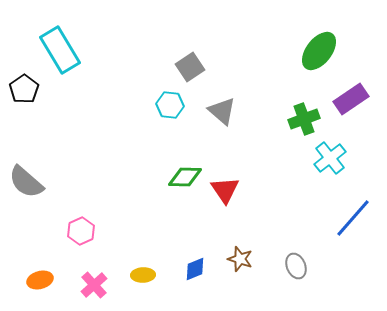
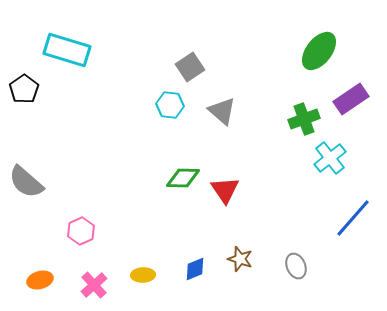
cyan rectangle: moved 7 px right; rotated 42 degrees counterclockwise
green diamond: moved 2 px left, 1 px down
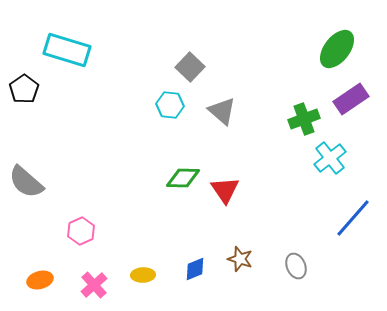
green ellipse: moved 18 px right, 2 px up
gray square: rotated 12 degrees counterclockwise
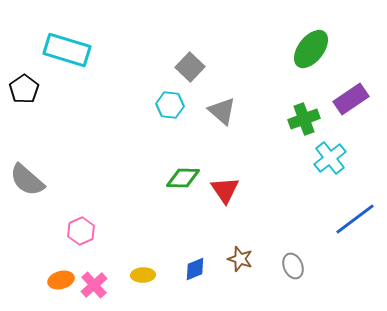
green ellipse: moved 26 px left
gray semicircle: moved 1 px right, 2 px up
blue line: moved 2 px right, 1 px down; rotated 12 degrees clockwise
gray ellipse: moved 3 px left
orange ellipse: moved 21 px right
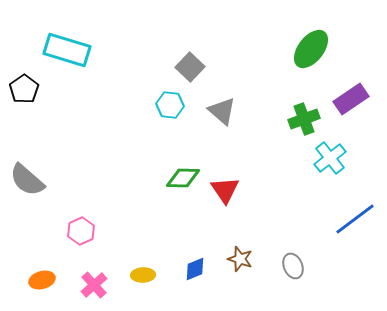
orange ellipse: moved 19 px left
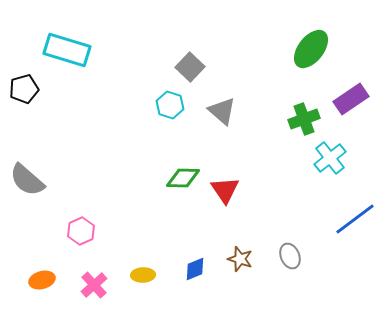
black pentagon: rotated 20 degrees clockwise
cyan hexagon: rotated 12 degrees clockwise
gray ellipse: moved 3 px left, 10 px up
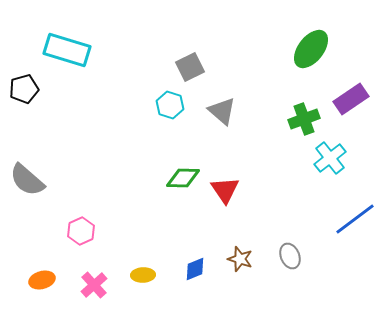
gray square: rotated 20 degrees clockwise
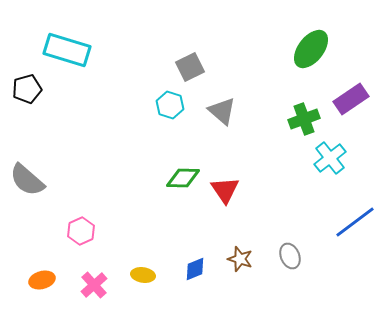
black pentagon: moved 3 px right
blue line: moved 3 px down
yellow ellipse: rotated 10 degrees clockwise
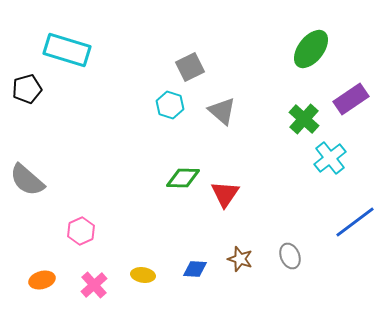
green cross: rotated 28 degrees counterclockwise
red triangle: moved 4 px down; rotated 8 degrees clockwise
blue diamond: rotated 25 degrees clockwise
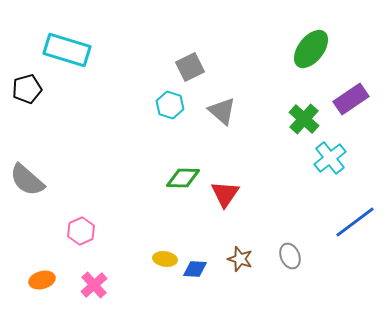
yellow ellipse: moved 22 px right, 16 px up
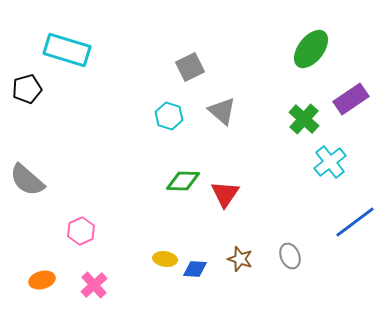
cyan hexagon: moved 1 px left, 11 px down
cyan cross: moved 4 px down
green diamond: moved 3 px down
